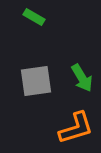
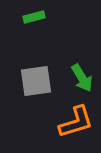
green rectangle: rotated 45 degrees counterclockwise
orange L-shape: moved 6 px up
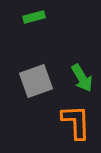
gray square: rotated 12 degrees counterclockwise
orange L-shape: rotated 75 degrees counterclockwise
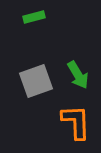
green arrow: moved 4 px left, 3 px up
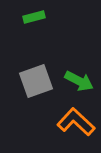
green arrow: moved 1 px right, 6 px down; rotated 32 degrees counterclockwise
orange L-shape: rotated 45 degrees counterclockwise
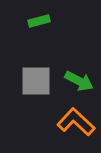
green rectangle: moved 5 px right, 4 px down
gray square: rotated 20 degrees clockwise
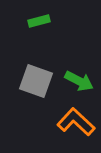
gray square: rotated 20 degrees clockwise
